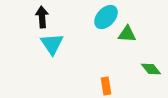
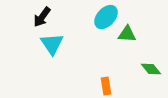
black arrow: rotated 140 degrees counterclockwise
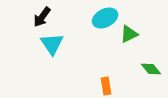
cyan ellipse: moved 1 px left, 1 px down; rotated 20 degrees clockwise
green triangle: moved 2 px right; rotated 30 degrees counterclockwise
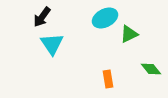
orange rectangle: moved 2 px right, 7 px up
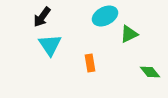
cyan ellipse: moved 2 px up
cyan triangle: moved 2 px left, 1 px down
green diamond: moved 1 px left, 3 px down
orange rectangle: moved 18 px left, 16 px up
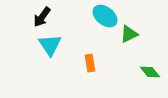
cyan ellipse: rotated 65 degrees clockwise
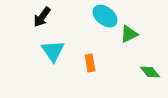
cyan triangle: moved 3 px right, 6 px down
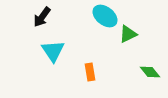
green triangle: moved 1 px left
orange rectangle: moved 9 px down
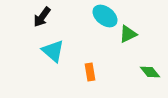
cyan triangle: rotated 15 degrees counterclockwise
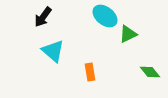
black arrow: moved 1 px right
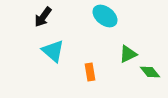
green triangle: moved 20 px down
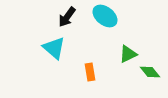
black arrow: moved 24 px right
cyan triangle: moved 1 px right, 3 px up
